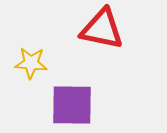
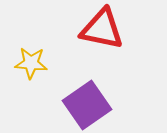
purple square: moved 15 px right; rotated 36 degrees counterclockwise
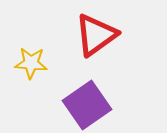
red triangle: moved 6 px left, 6 px down; rotated 48 degrees counterclockwise
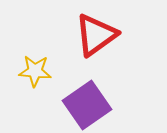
yellow star: moved 4 px right, 8 px down
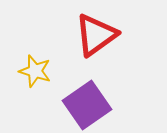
yellow star: rotated 12 degrees clockwise
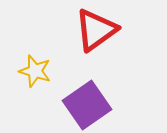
red triangle: moved 5 px up
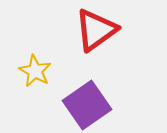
yellow star: rotated 12 degrees clockwise
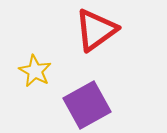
purple square: rotated 6 degrees clockwise
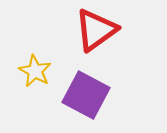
purple square: moved 1 px left, 10 px up; rotated 33 degrees counterclockwise
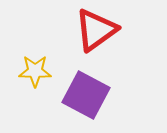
yellow star: rotated 28 degrees counterclockwise
